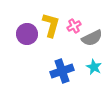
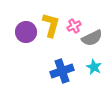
purple circle: moved 1 px left, 2 px up
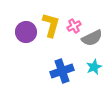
cyan star: rotated 21 degrees clockwise
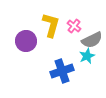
pink cross: rotated 24 degrees counterclockwise
purple circle: moved 9 px down
gray semicircle: moved 2 px down
cyan star: moved 7 px left, 11 px up
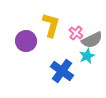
pink cross: moved 2 px right, 7 px down
blue cross: rotated 35 degrees counterclockwise
